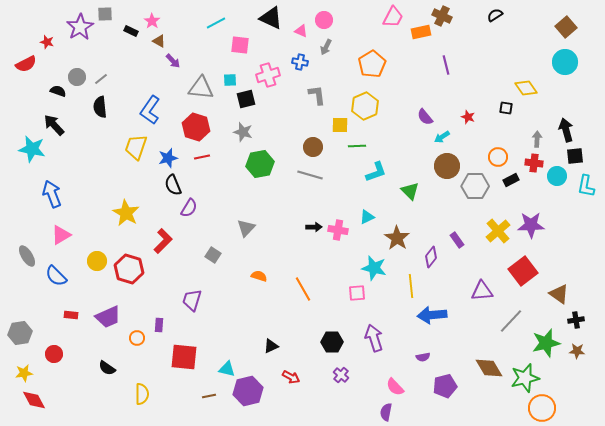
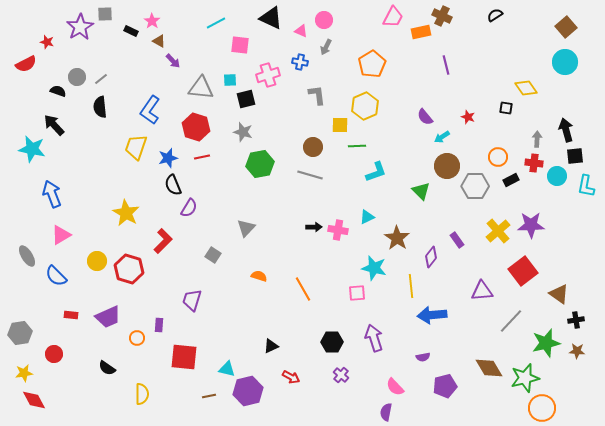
green triangle at (410, 191): moved 11 px right
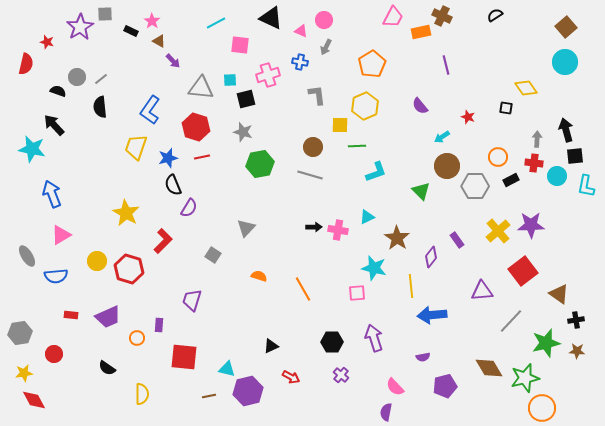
red semicircle at (26, 64): rotated 50 degrees counterclockwise
purple semicircle at (425, 117): moved 5 px left, 11 px up
blue semicircle at (56, 276): rotated 50 degrees counterclockwise
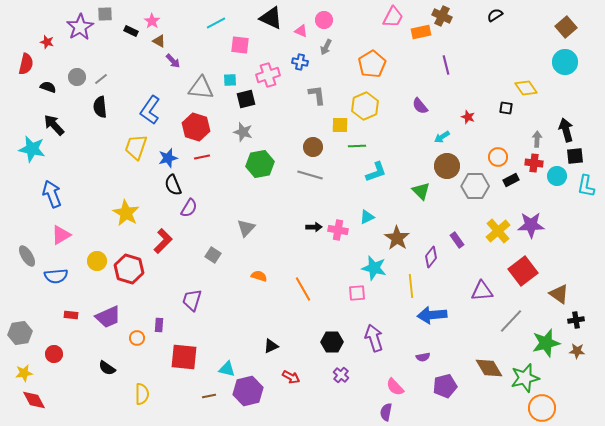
black semicircle at (58, 91): moved 10 px left, 4 px up
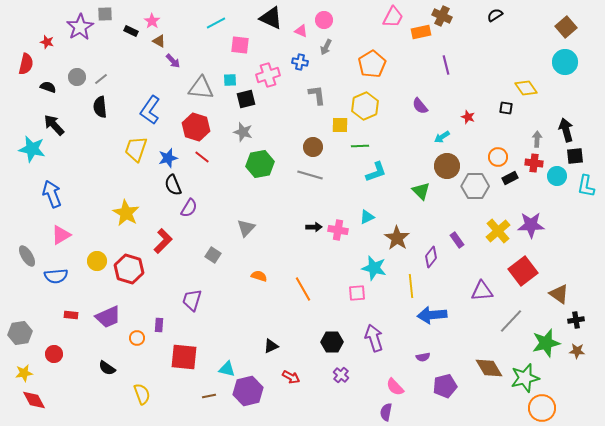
green line at (357, 146): moved 3 px right
yellow trapezoid at (136, 147): moved 2 px down
red line at (202, 157): rotated 49 degrees clockwise
black rectangle at (511, 180): moved 1 px left, 2 px up
yellow semicircle at (142, 394): rotated 20 degrees counterclockwise
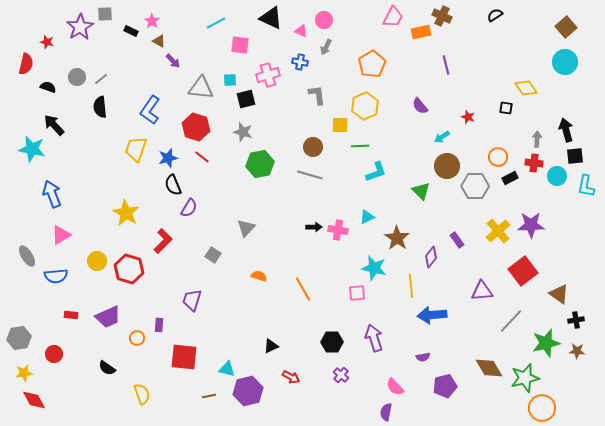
gray hexagon at (20, 333): moved 1 px left, 5 px down
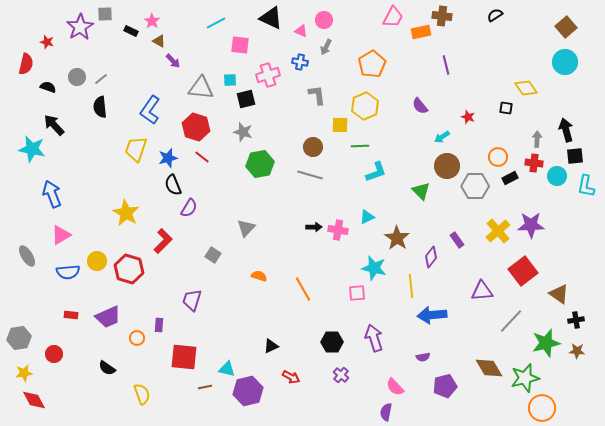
brown cross at (442, 16): rotated 18 degrees counterclockwise
blue semicircle at (56, 276): moved 12 px right, 4 px up
brown line at (209, 396): moved 4 px left, 9 px up
